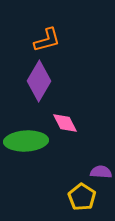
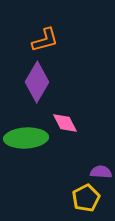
orange L-shape: moved 2 px left
purple diamond: moved 2 px left, 1 px down
green ellipse: moved 3 px up
yellow pentagon: moved 4 px right, 1 px down; rotated 12 degrees clockwise
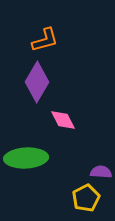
pink diamond: moved 2 px left, 3 px up
green ellipse: moved 20 px down
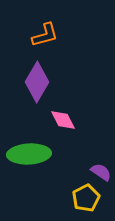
orange L-shape: moved 5 px up
green ellipse: moved 3 px right, 4 px up
purple semicircle: rotated 30 degrees clockwise
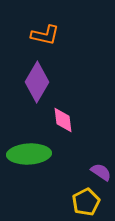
orange L-shape: rotated 28 degrees clockwise
pink diamond: rotated 20 degrees clockwise
yellow pentagon: moved 4 px down
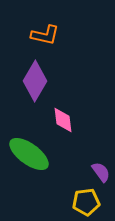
purple diamond: moved 2 px left, 1 px up
green ellipse: rotated 39 degrees clockwise
purple semicircle: rotated 20 degrees clockwise
yellow pentagon: rotated 20 degrees clockwise
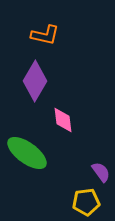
green ellipse: moved 2 px left, 1 px up
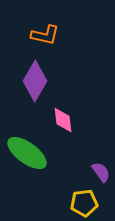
yellow pentagon: moved 2 px left, 1 px down
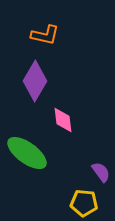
yellow pentagon: rotated 12 degrees clockwise
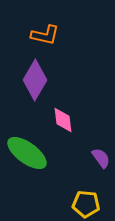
purple diamond: moved 1 px up
purple semicircle: moved 14 px up
yellow pentagon: moved 2 px right, 1 px down
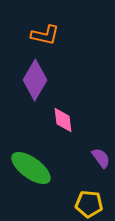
green ellipse: moved 4 px right, 15 px down
yellow pentagon: moved 3 px right
